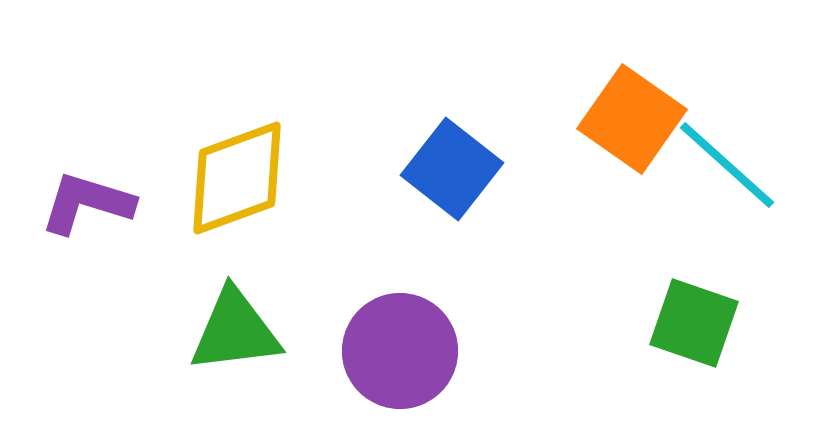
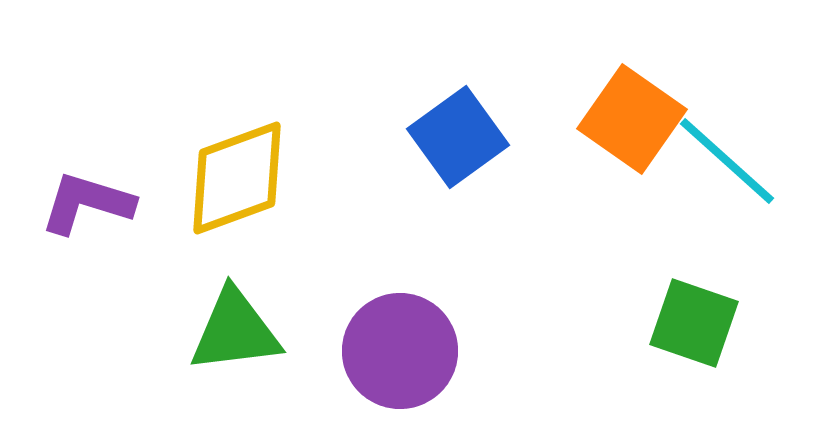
cyan line: moved 4 px up
blue square: moved 6 px right, 32 px up; rotated 16 degrees clockwise
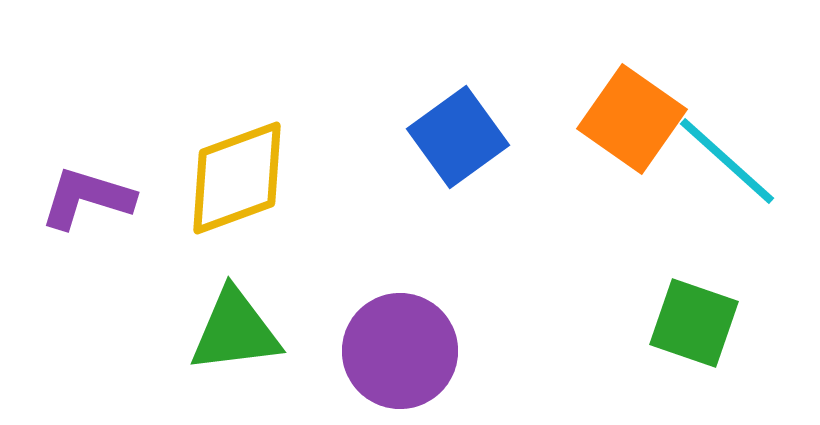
purple L-shape: moved 5 px up
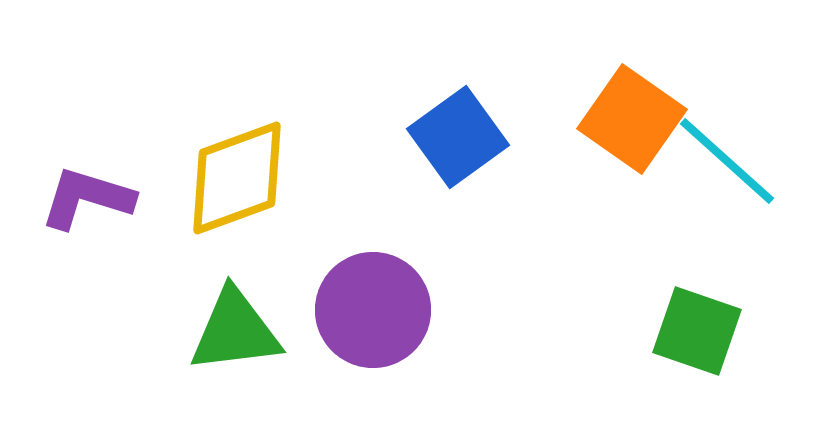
green square: moved 3 px right, 8 px down
purple circle: moved 27 px left, 41 px up
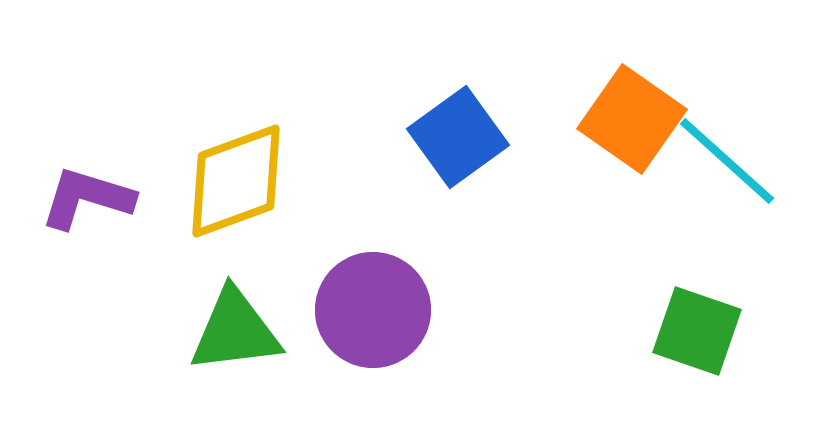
yellow diamond: moved 1 px left, 3 px down
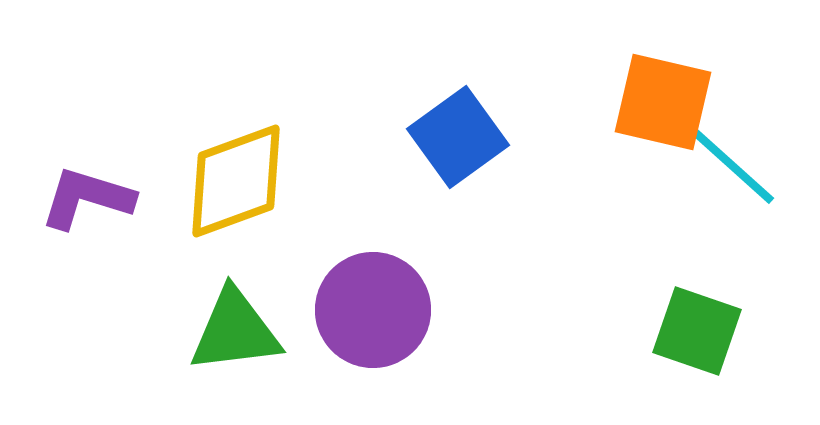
orange square: moved 31 px right, 17 px up; rotated 22 degrees counterclockwise
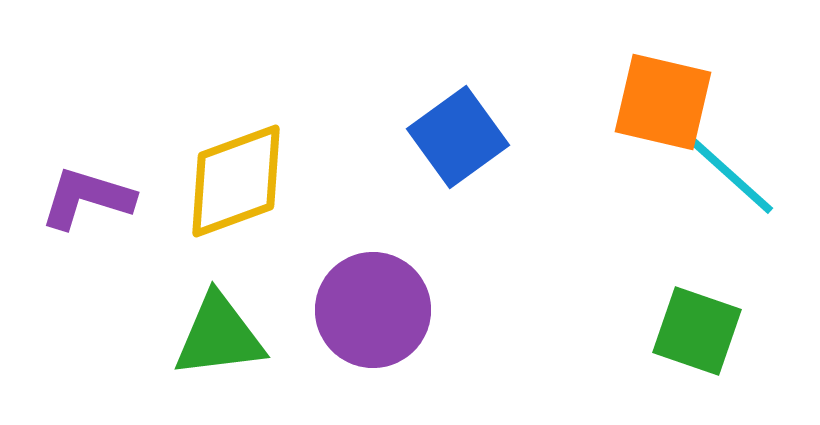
cyan line: moved 1 px left, 10 px down
green triangle: moved 16 px left, 5 px down
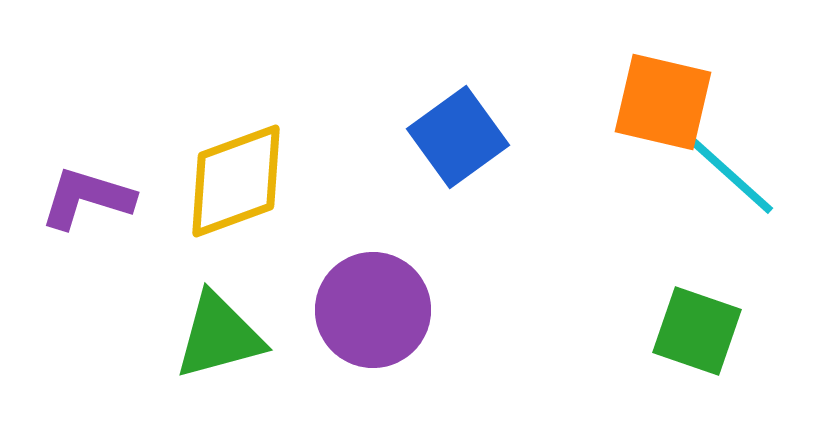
green triangle: rotated 8 degrees counterclockwise
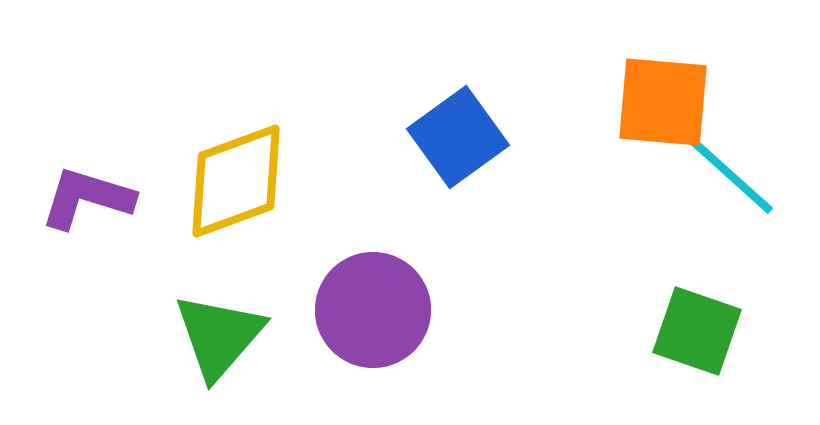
orange square: rotated 8 degrees counterclockwise
green triangle: rotated 34 degrees counterclockwise
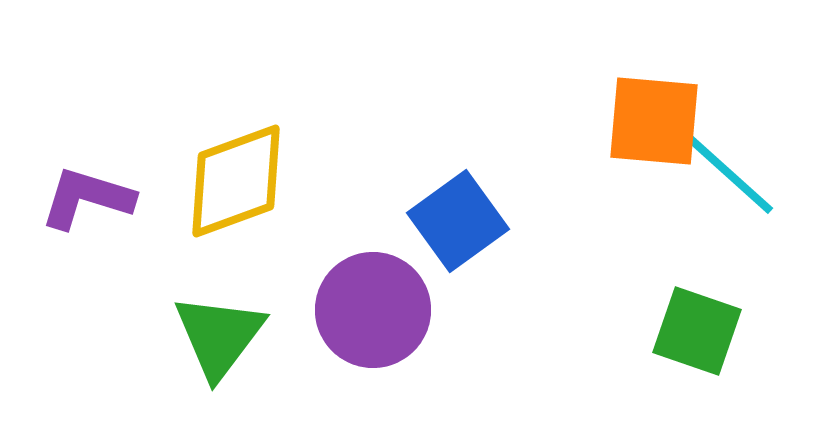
orange square: moved 9 px left, 19 px down
blue square: moved 84 px down
green triangle: rotated 4 degrees counterclockwise
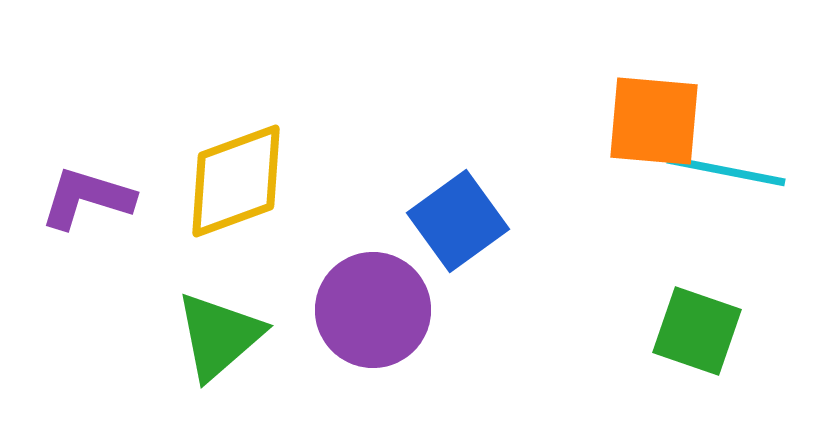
cyan line: rotated 31 degrees counterclockwise
green triangle: rotated 12 degrees clockwise
